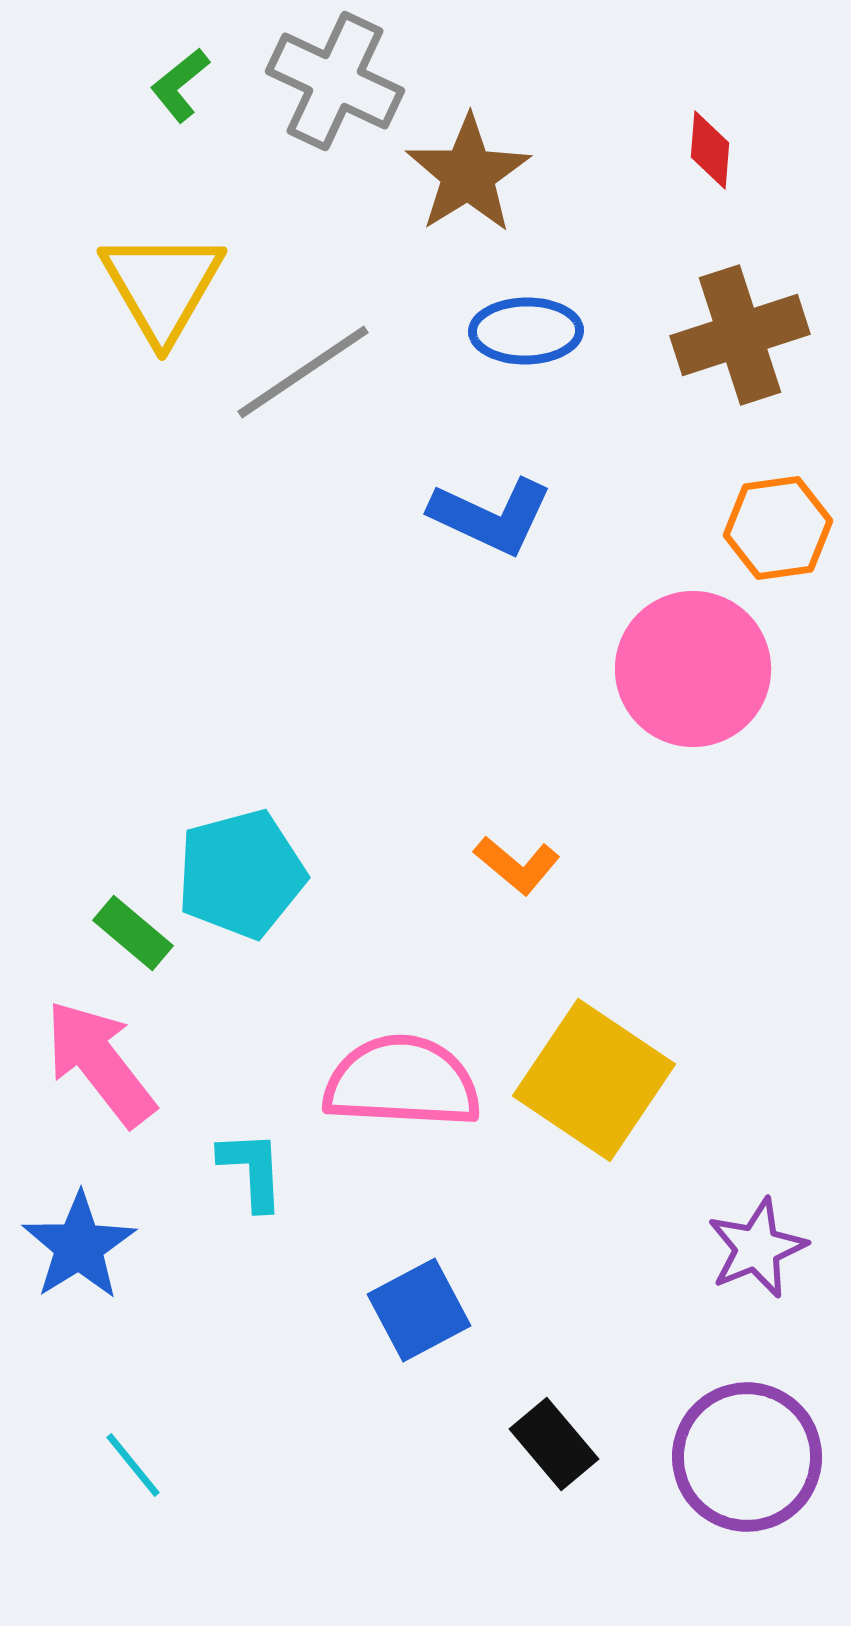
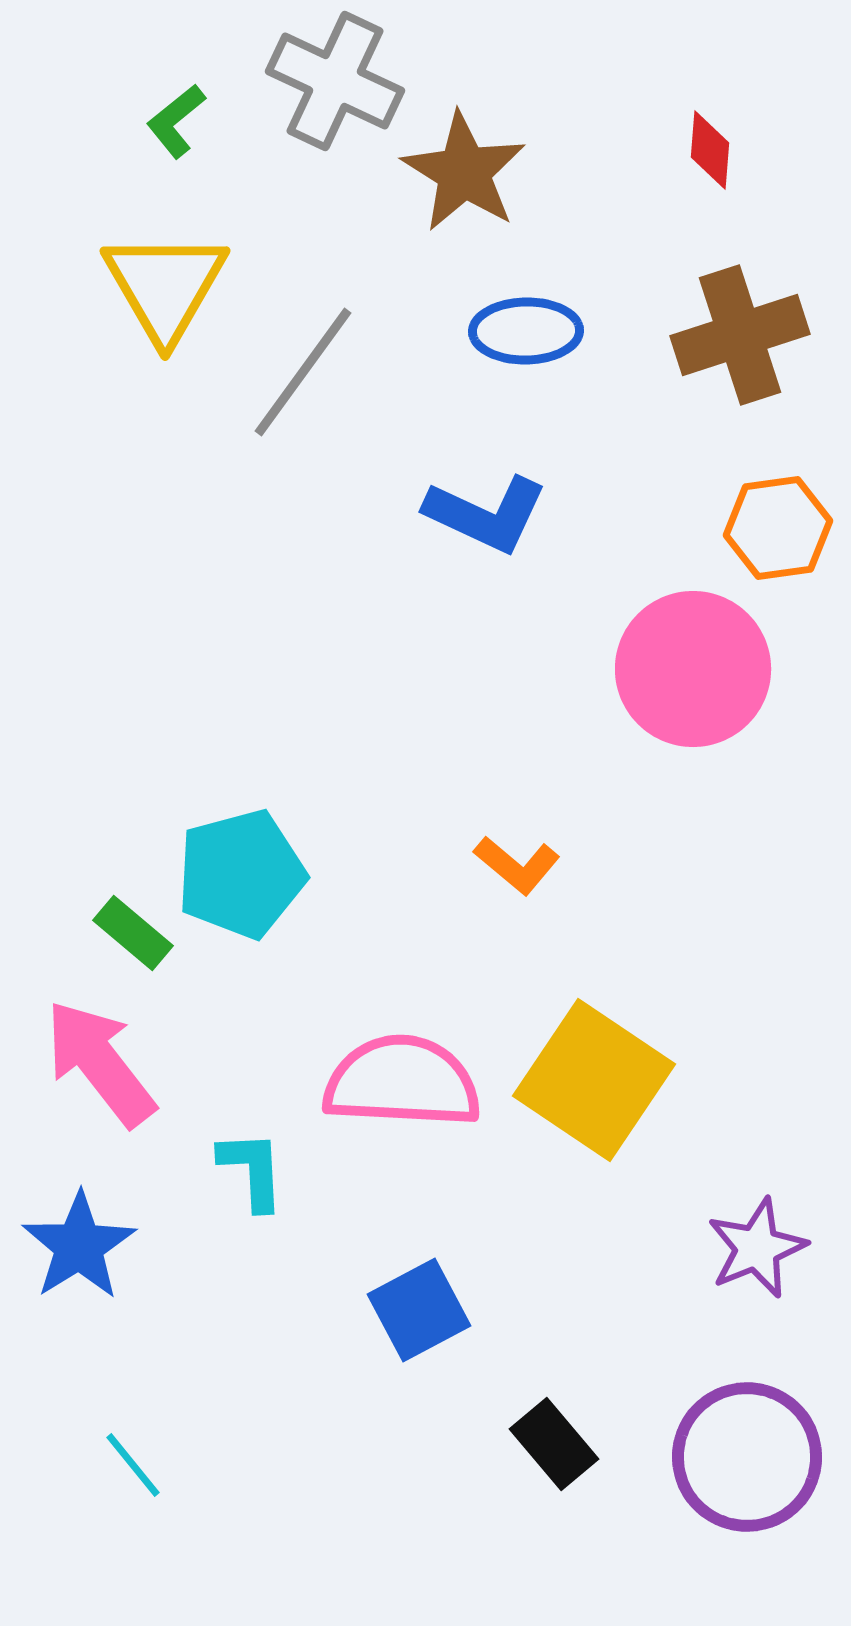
green L-shape: moved 4 px left, 36 px down
brown star: moved 4 px left, 2 px up; rotated 8 degrees counterclockwise
yellow triangle: moved 3 px right
gray line: rotated 20 degrees counterclockwise
blue L-shape: moved 5 px left, 2 px up
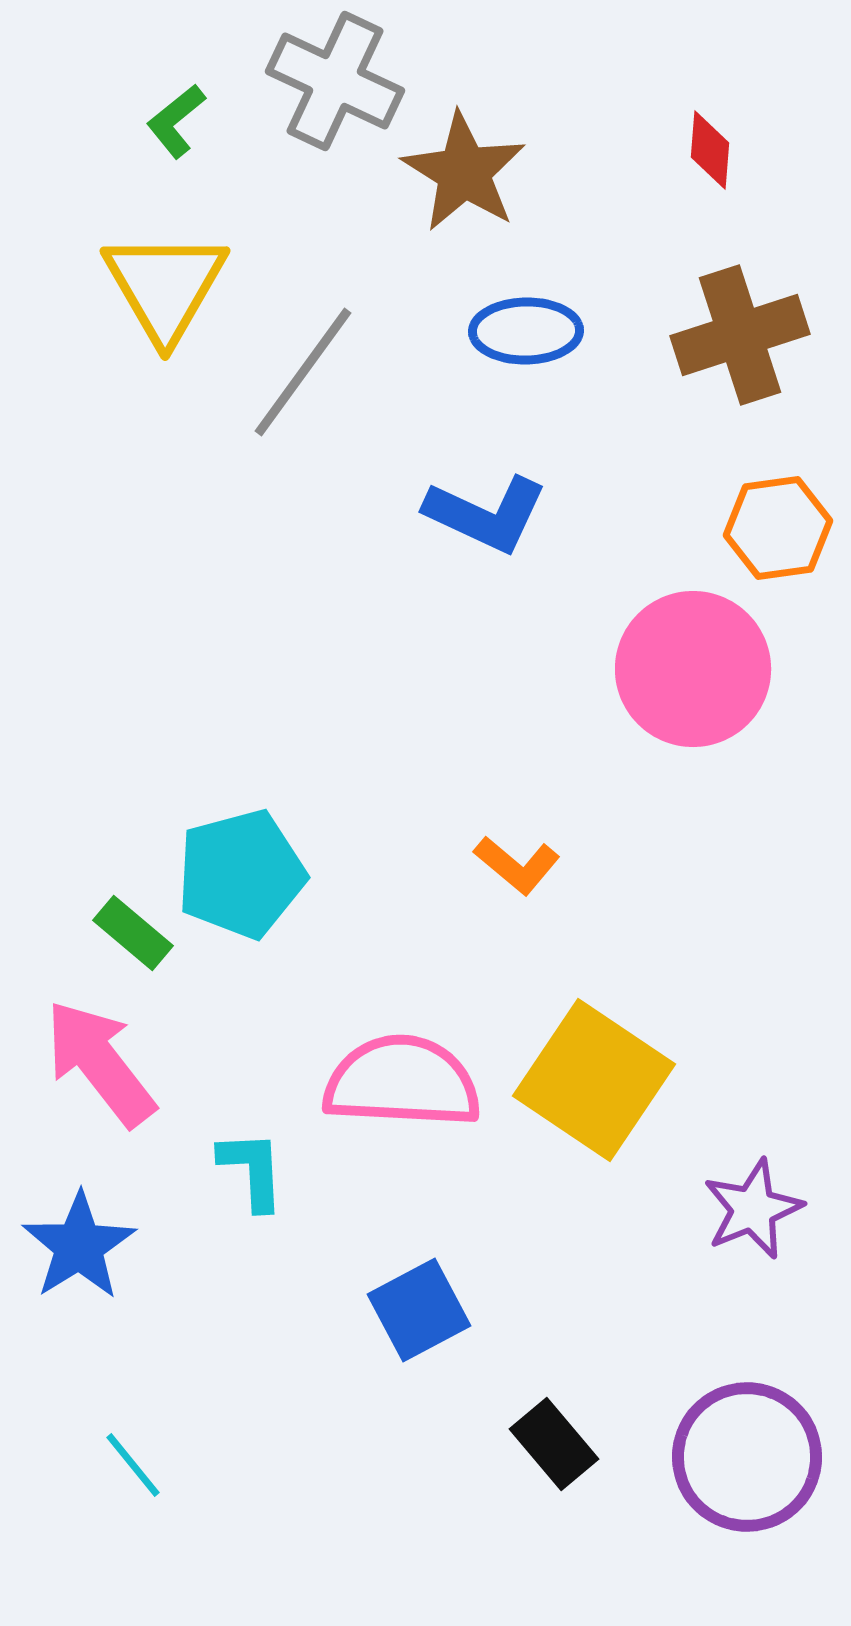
purple star: moved 4 px left, 39 px up
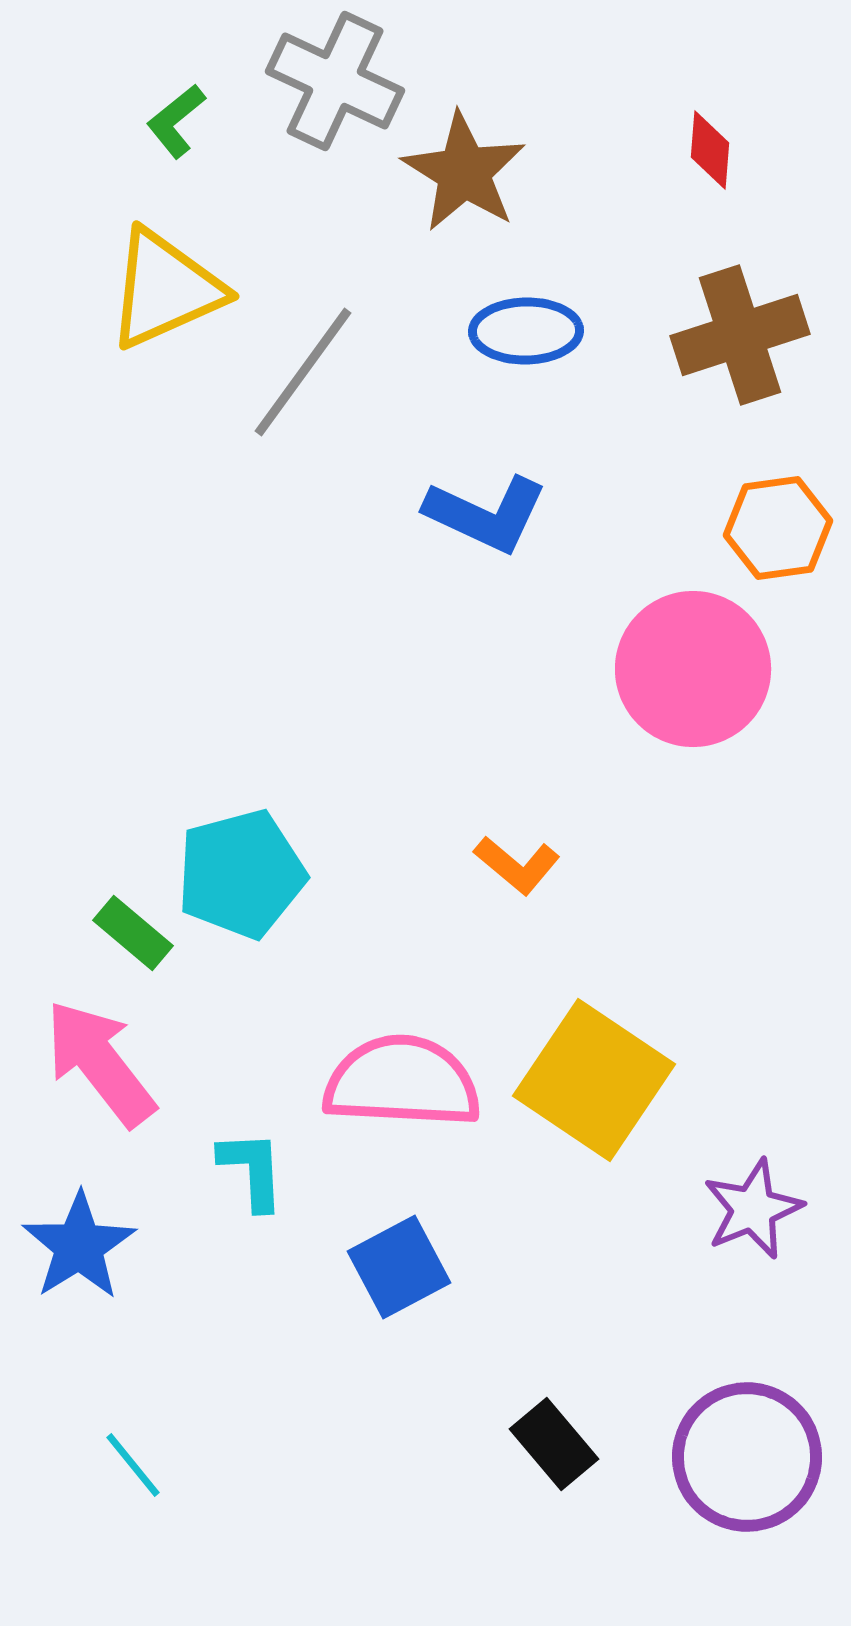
yellow triangle: moved 3 px down; rotated 36 degrees clockwise
blue square: moved 20 px left, 43 px up
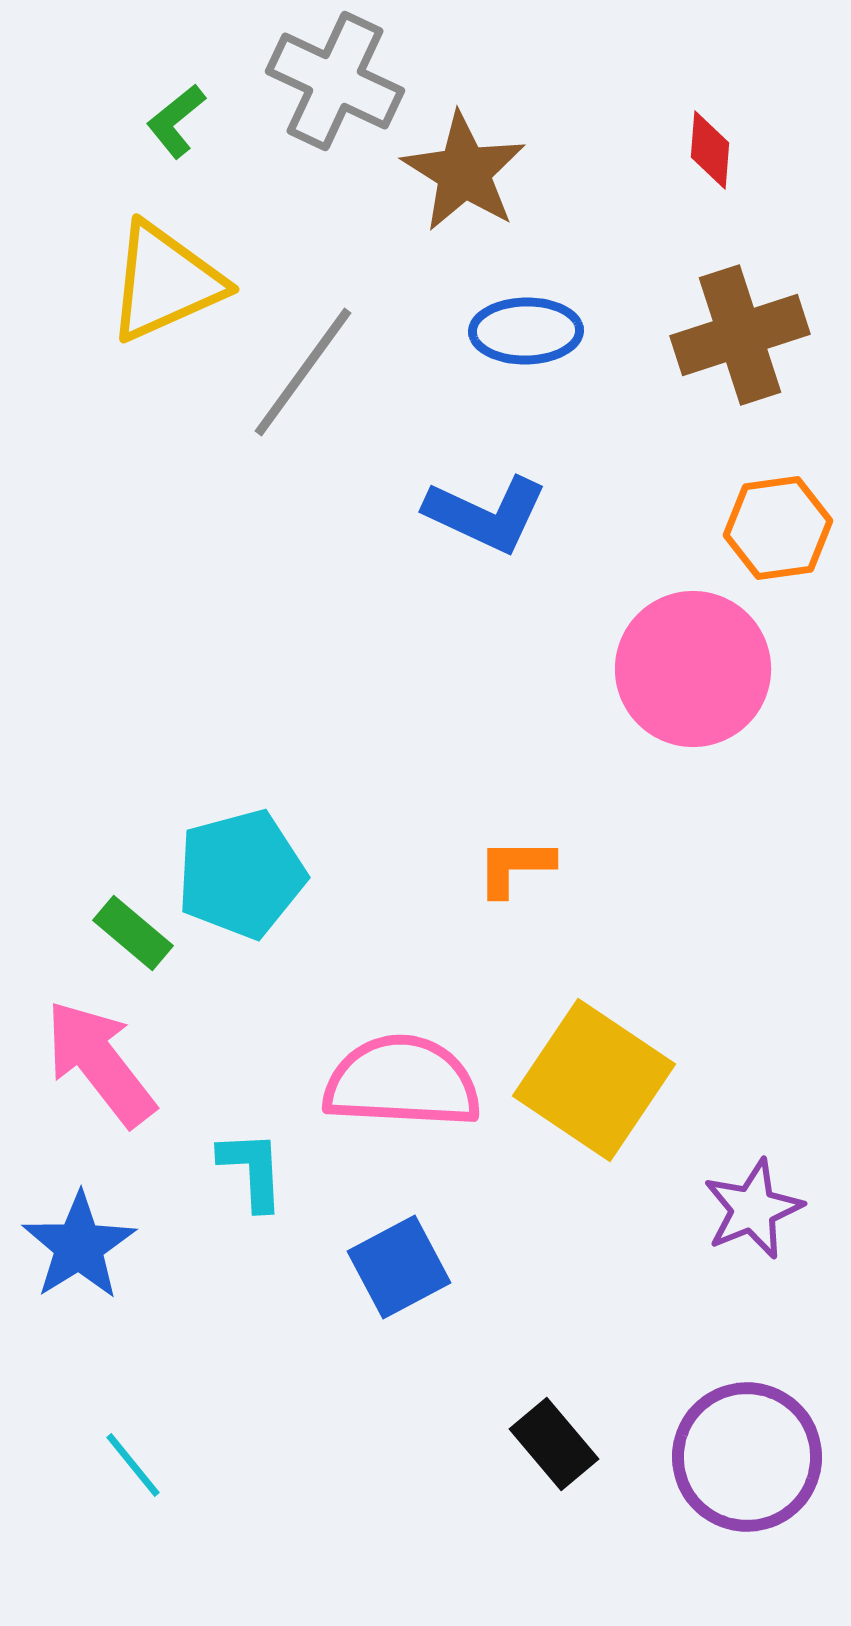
yellow triangle: moved 7 px up
orange L-shape: moved 2 px left, 2 px down; rotated 140 degrees clockwise
